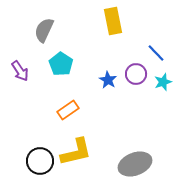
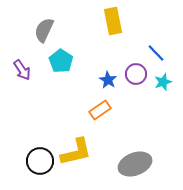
cyan pentagon: moved 3 px up
purple arrow: moved 2 px right, 1 px up
orange rectangle: moved 32 px right
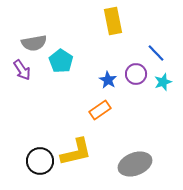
gray semicircle: moved 10 px left, 13 px down; rotated 125 degrees counterclockwise
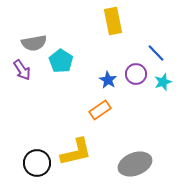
black circle: moved 3 px left, 2 px down
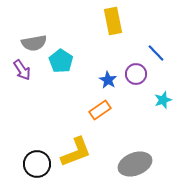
cyan star: moved 18 px down
yellow L-shape: rotated 8 degrees counterclockwise
black circle: moved 1 px down
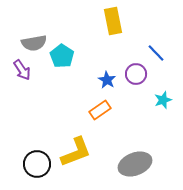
cyan pentagon: moved 1 px right, 5 px up
blue star: moved 1 px left
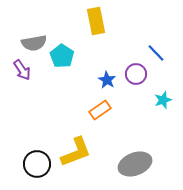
yellow rectangle: moved 17 px left
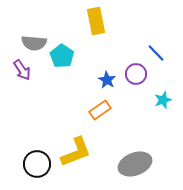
gray semicircle: rotated 15 degrees clockwise
